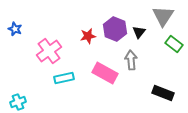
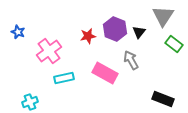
blue star: moved 3 px right, 3 px down
gray arrow: rotated 24 degrees counterclockwise
black rectangle: moved 6 px down
cyan cross: moved 12 px right
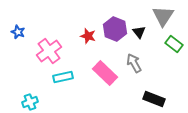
black triangle: rotated 16 degrees counterclockwise
red star: rotated 28 degrees clockwise
gray arrow: moved 3 px right, 3 px down
pink rectangle: rotated 15 degrees clockwise
cyan rectangle: moved 1 px left, 1 px up
black rectangle: moved 9 px left
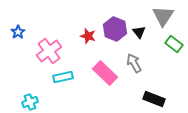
blue star: rotated 16 degrees clockwise
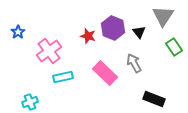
purple hexagon: moved 2 px left, 1 px up
green rectangle: moved 3 px down; rotated 18 degrees clockwise
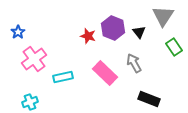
pink cross: moved 15 px left, 8 px down
black rectangle: moved 5 px left
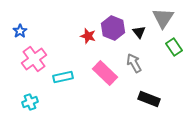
gray triangle: moved 2 px down
blue star: moved 2 px right, 1 px up
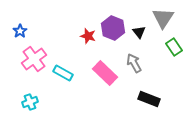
cyan rectangle: moved 4 px up; rotated 42 degrees clockwise
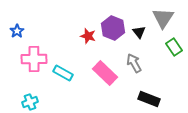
blue star: moved 3 px left
pink cross: rotated 35 degrees clockwise
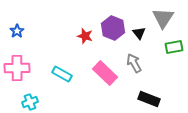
black triangle: moved 1 px down
red star: moved 3 px left
green rectangle: rotated 66 degrees counterclockwise
pink cross: moved 17 px left, 9 px down
cyan rectangle: moved 1 px left, 1 px down
